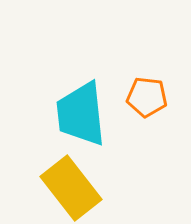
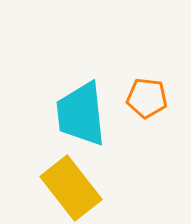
orange pentagon: moved 1 px down
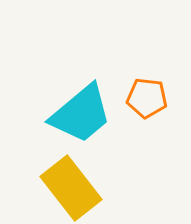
cyan trapezoid: rotated 124 degrees counterclockwise
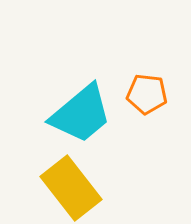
orange pentagon: moved 4 px up
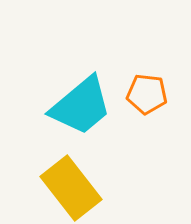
cyan trapezoid: moved 8 px up
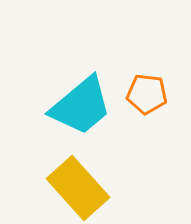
yellow rectangle: moved 7 px right; rotated 4 degrees counterclockwise
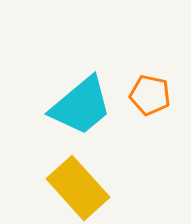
orange pentagon: moved 3 px right, 1 px down; rotated 6 degrees clockwise
